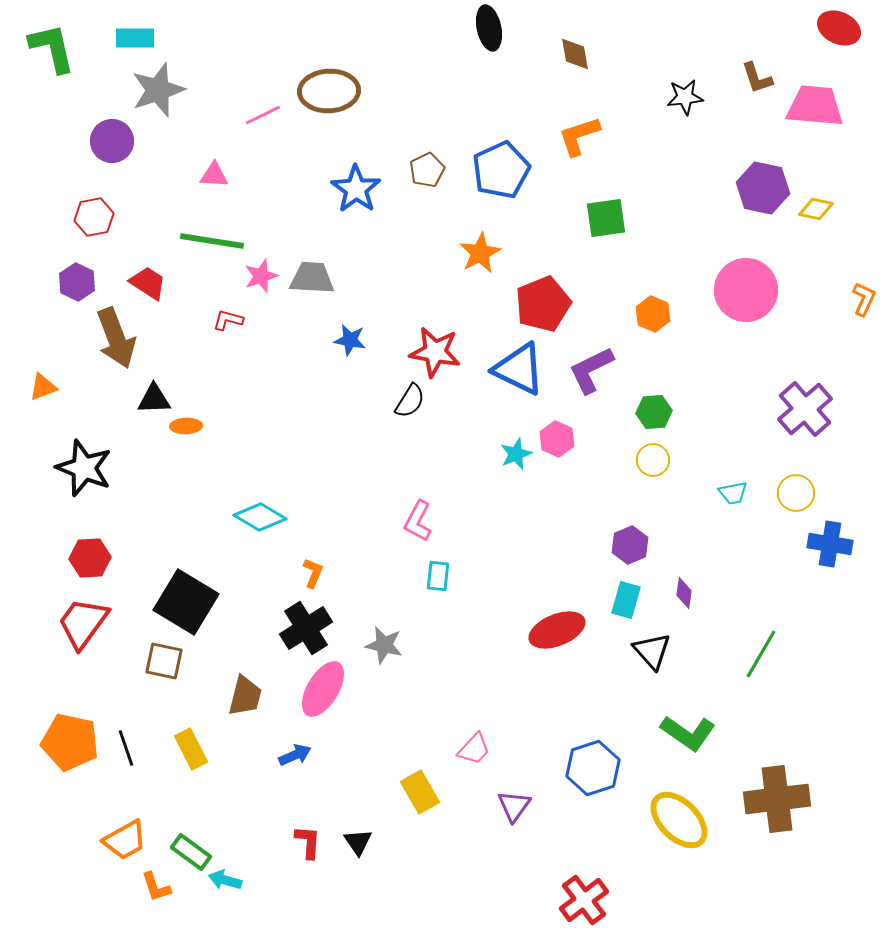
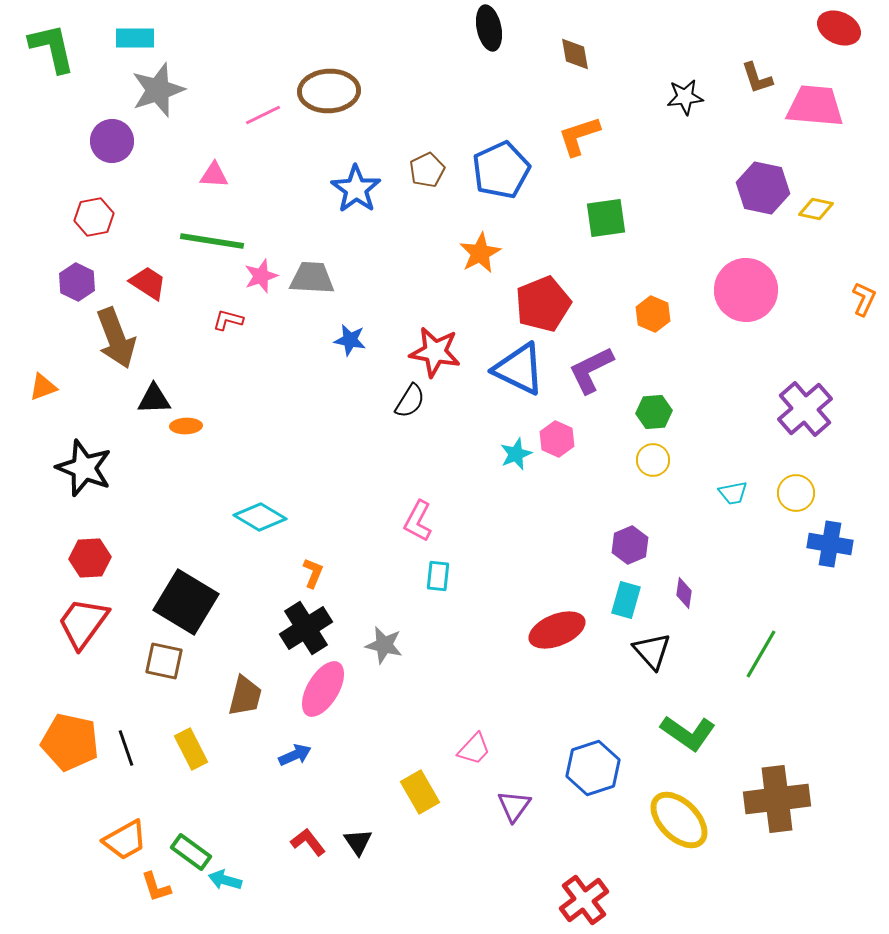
red L-shape at (308, 842): rotated 42 degrees counterclockwise
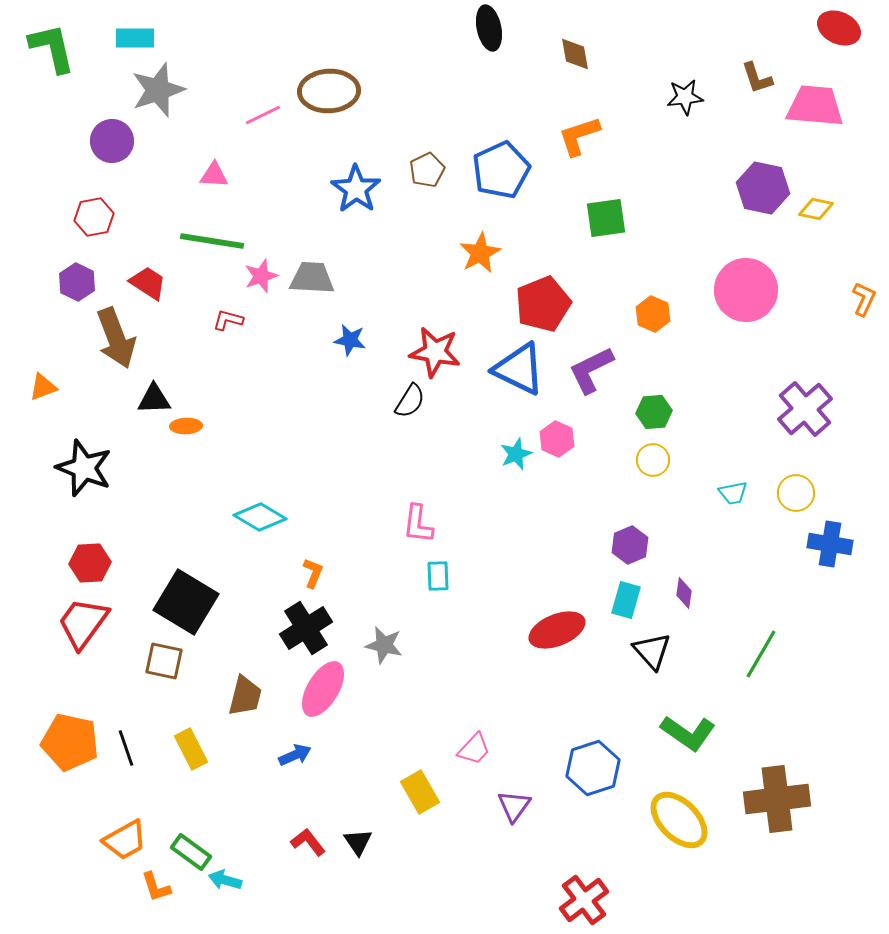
pink L-shape at (418, 521): moved 3 px down; rotated 21 degrees counterclockwise
red hexagon at (90, 558): moved 5 px down
cyan rectangle at (438, 576): rotated 8 degrees counterclockwise
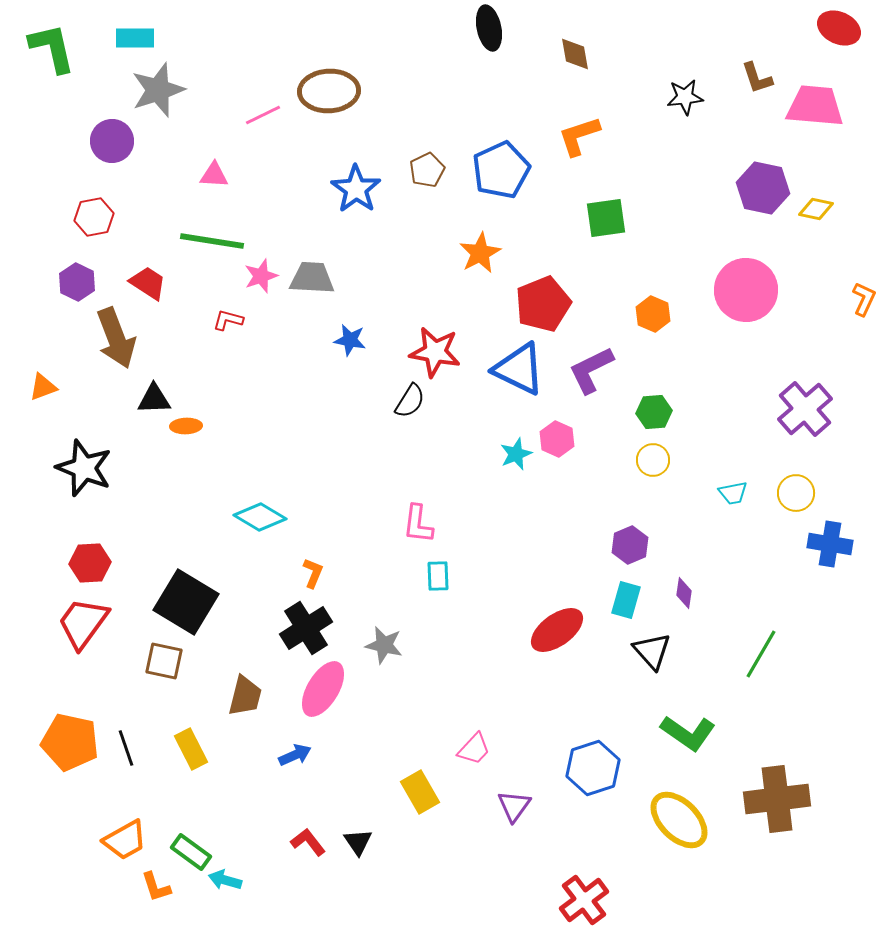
red ellipse at (557, 630): rotated 14 degrees counterclockwise
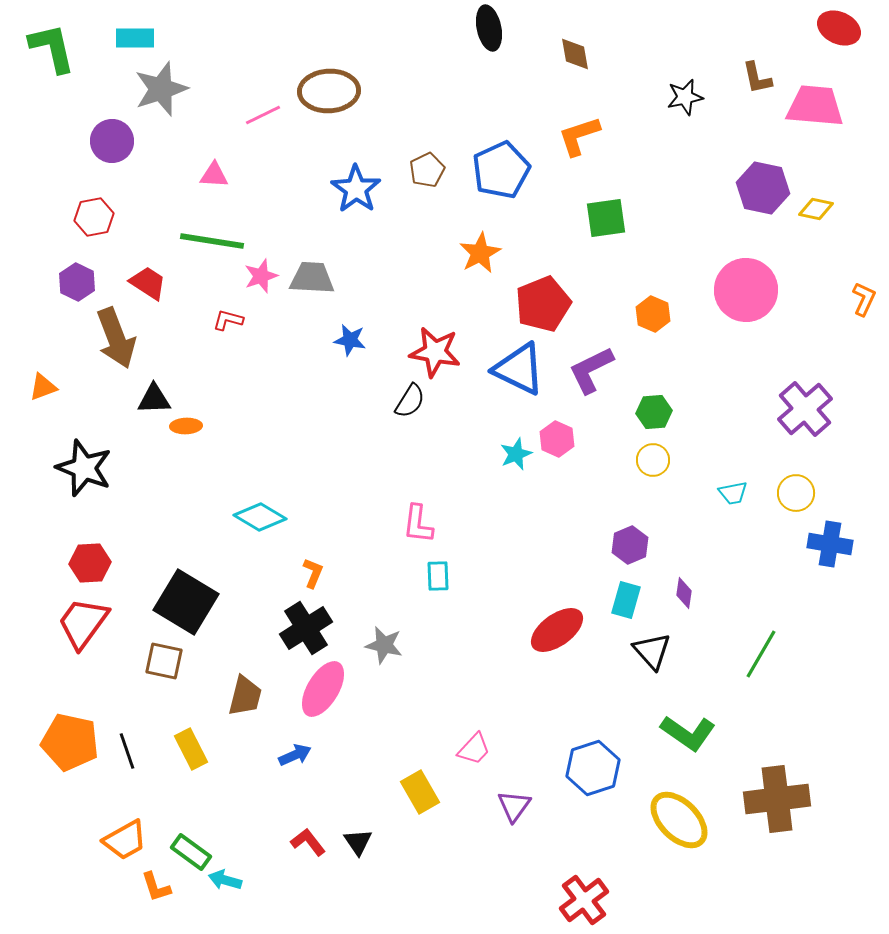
brown L-shape at (757, 78): rotated 6 degrees clockwise
gray star at (158, 90): moved 3 px right, 1 px up
black star at (685, 97): rotated 6 degrees counterclockwise
black line at (126, 748): moved 1 px right, 3 px down
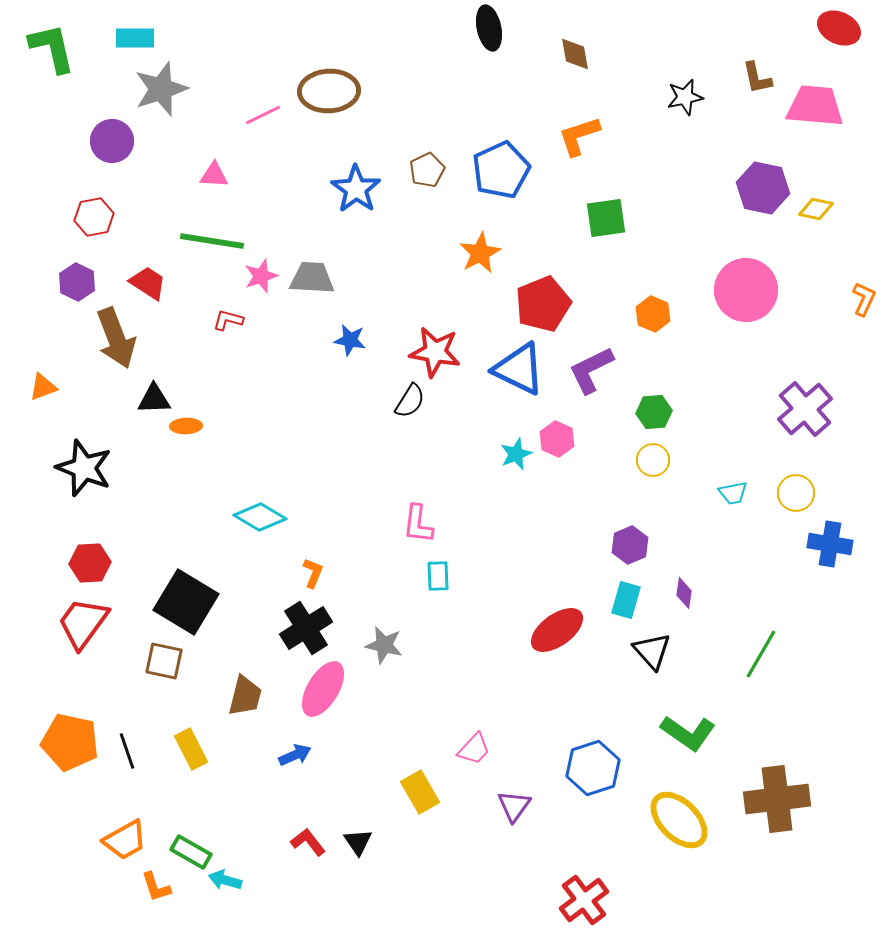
green rectangle at (191, 852): rotated 6 degrees counterclockwise
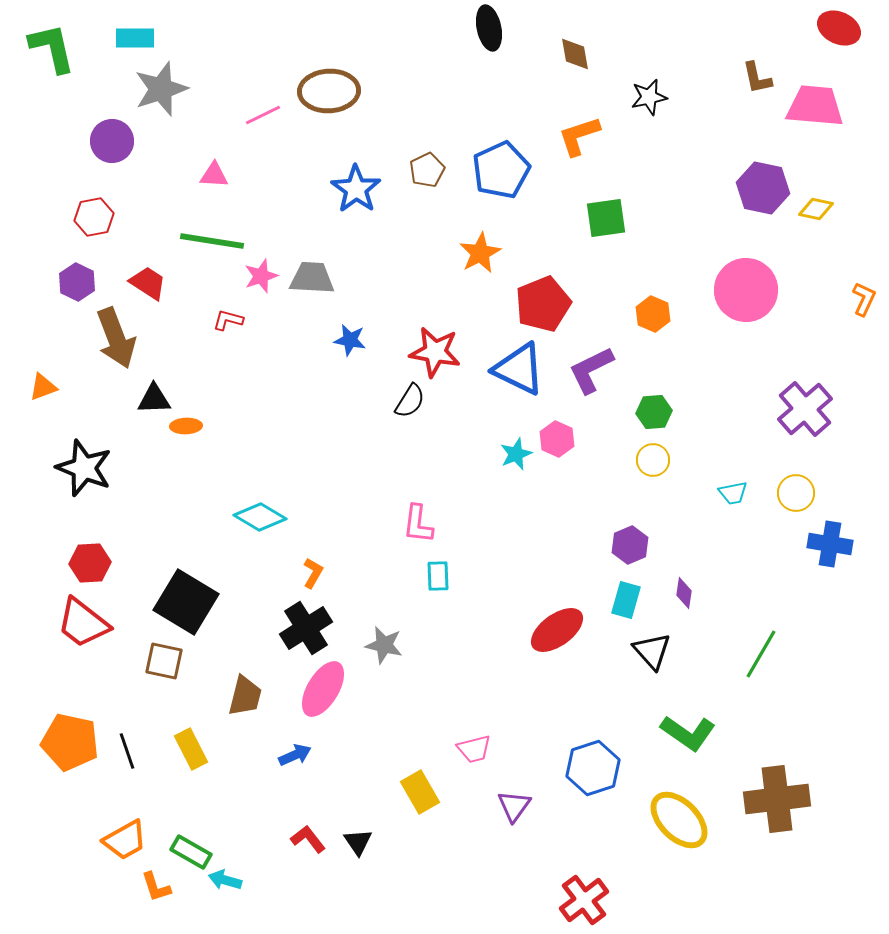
black star at (685, 97): moved 36 px left
orange L-shape at (313, 573): rotated 8 degrees clockwise
red trapezoid at (83, 623): rotated 88 degrees counterclockwise
pink trapezoid at (474, 749): rotated 33 degrees clockwise
red L-shape at (308, 842): moved 3 px up
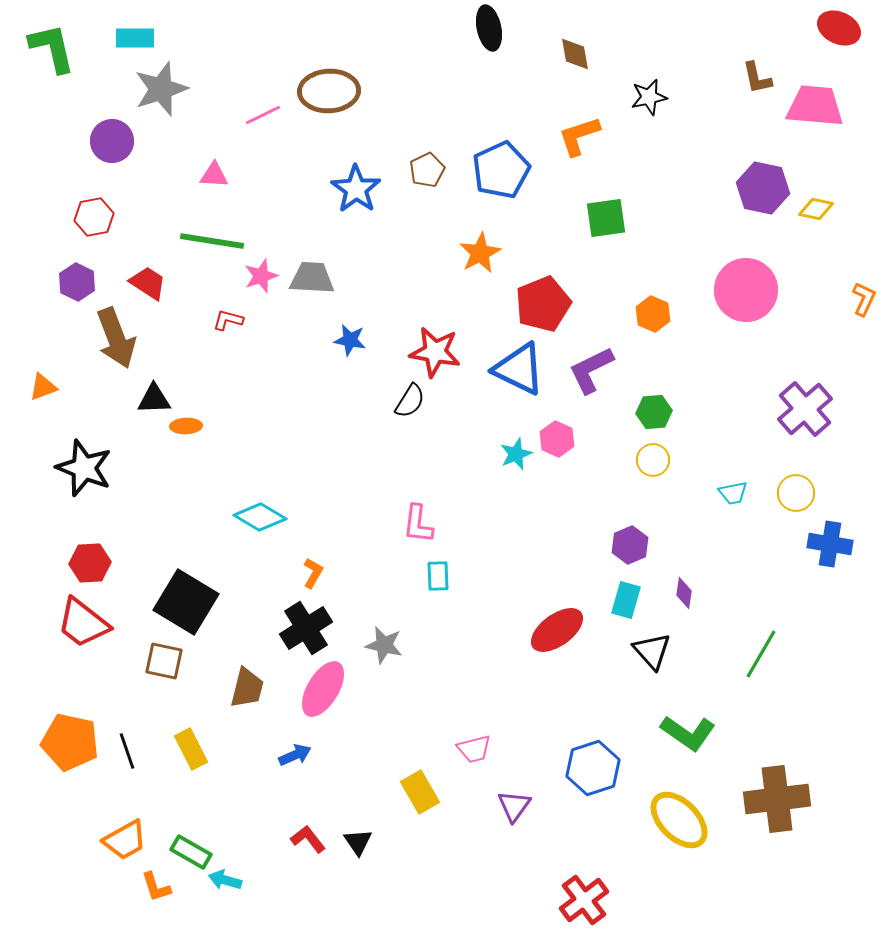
brown trapezoid at (245, 696): moved 2 px right, 8 px up
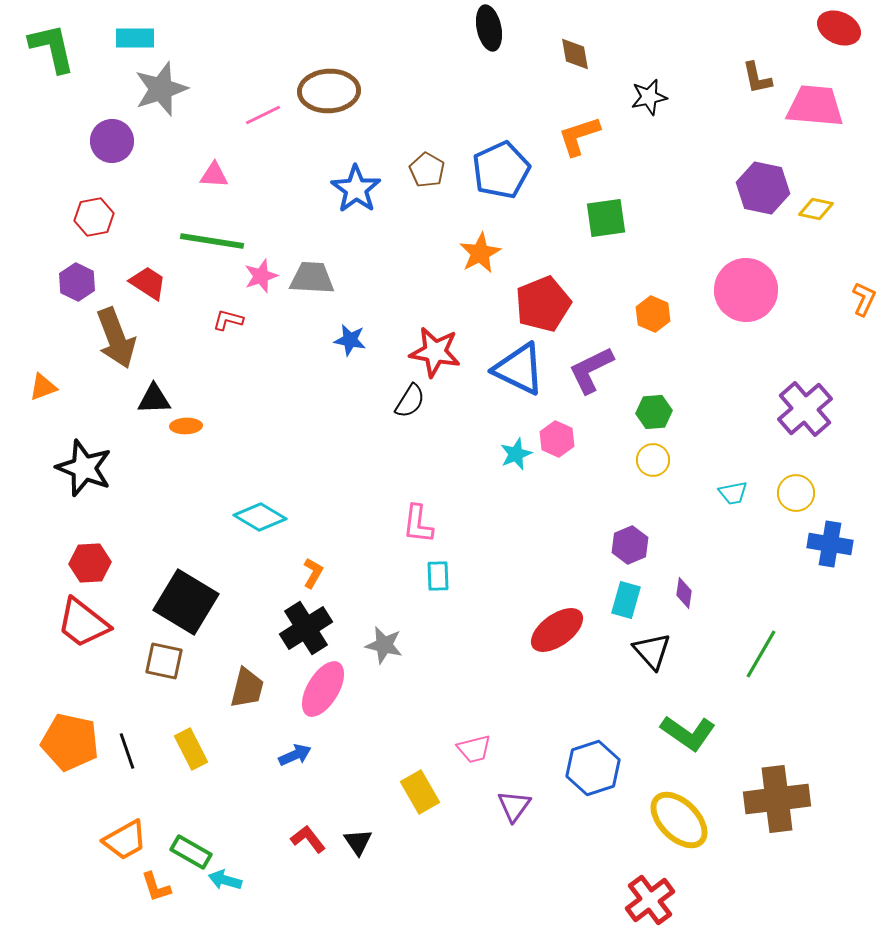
brown pentagon at (427, 170): rotated 16 degrees counterclockwise
red cross at (584, 900): moved 66 px right
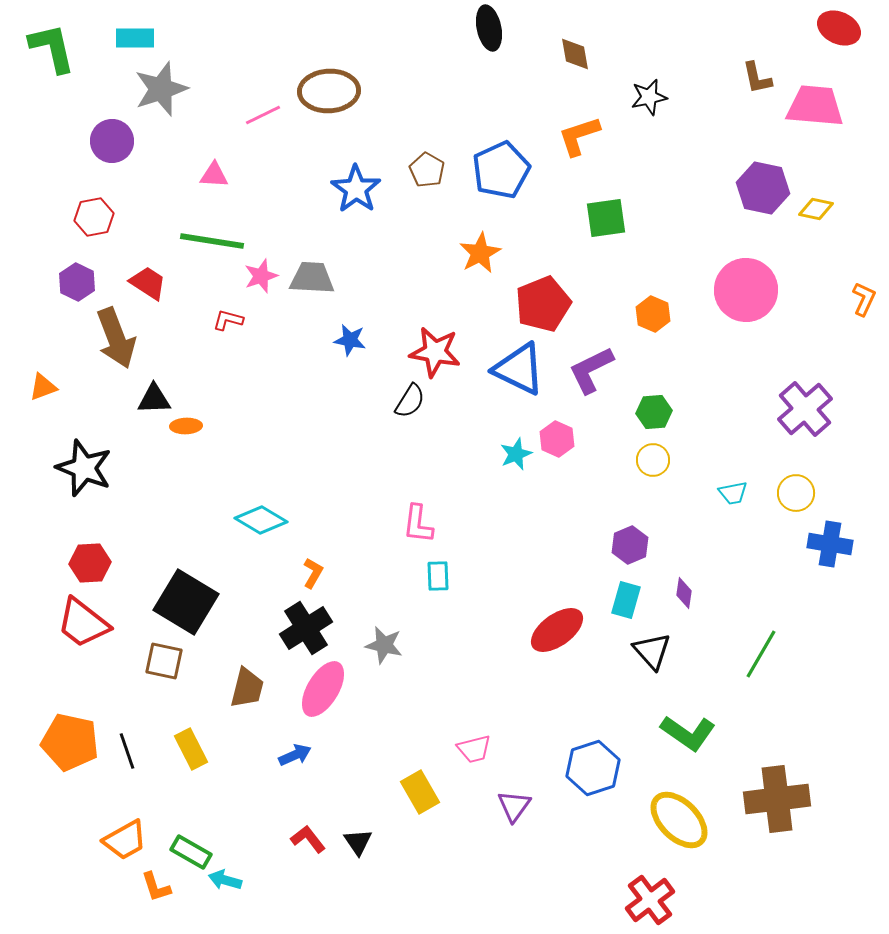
cyan diamond at (260, 517): moved 1 px right, 3 px down
